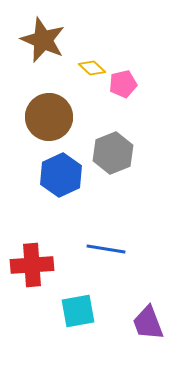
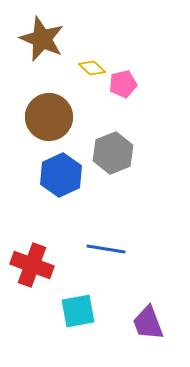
brown star: moved 1 px left, 1 px up
red cross: rotated 24 degrees clockwise
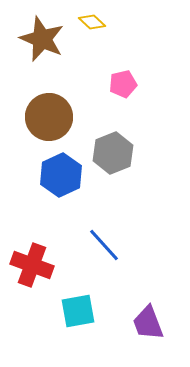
yellow diamond: moved 46 px up
blue line: moved 2 px left, 4 px up; rotated 39 degrees clockwise
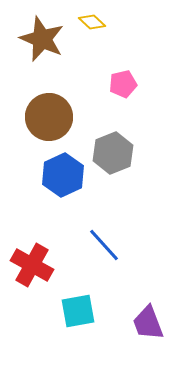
blue hexagon: moved 2 px right
red cross: rotated 9 degrees clockwise
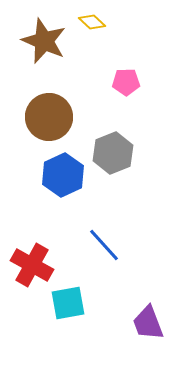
brown star: moved 2 px right, 2 px down
pink pentagon: moved 3 px right, 2 px up; rotated 12 degrees clockwise
cyan square: moved 10 px left, 8 px up
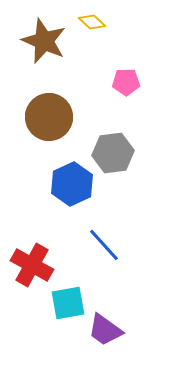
gray hexagon: rotated 15 degrees clockwise
blue hexagon: moved 9 px right, 9 px down
purple trapezoid: moved 43 px left, 7 px down; rotated 33 degrees counterclockwise
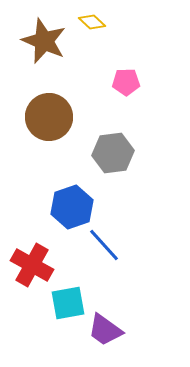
blue hexagon: moved 23 px down; rotated 6 degrees clockwise
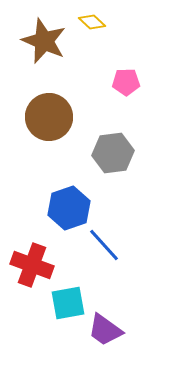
blue hexagon: moved 3 px left, 1 px down
red cross: rotated 9 degrees counterclockwise
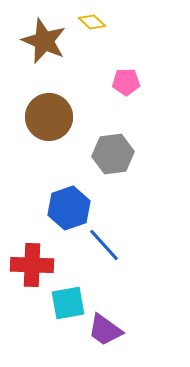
gray hexagon: moved 1 px down
red cross: rotated 18 degrees counterclockwise
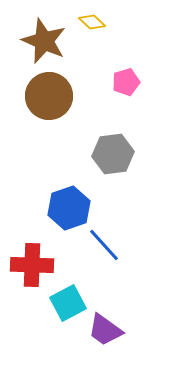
pink pentagon: rotated 16 degrees counterclockwise
brown circle: moved 21 px up
cyan square: rotated 18 degrees counterclockwise
